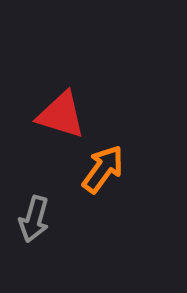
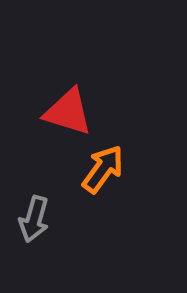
red triangle: moved 7 px right, 3 px up
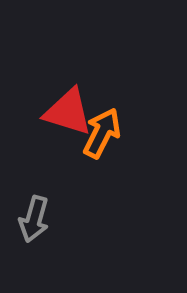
orange arrow: moved 1 px left, 36 px up; rotated 9 degrees counterclockwise
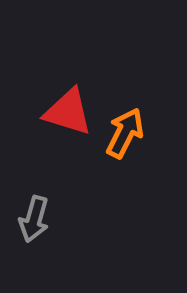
orange arrow: moved 23 px right
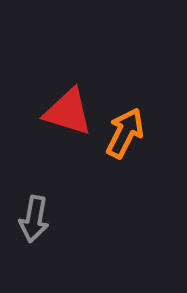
gray arrow: rotated 6 degrees counterclockwise
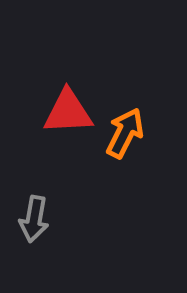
red triangle: rotated 20 degrees counterclockwise
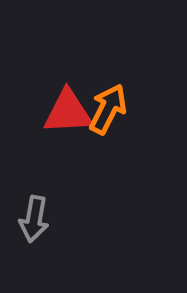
orange arrow: moved 17 px left, 24 px up
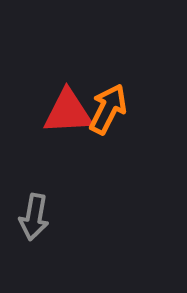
gray arrow: moved 2 px up
